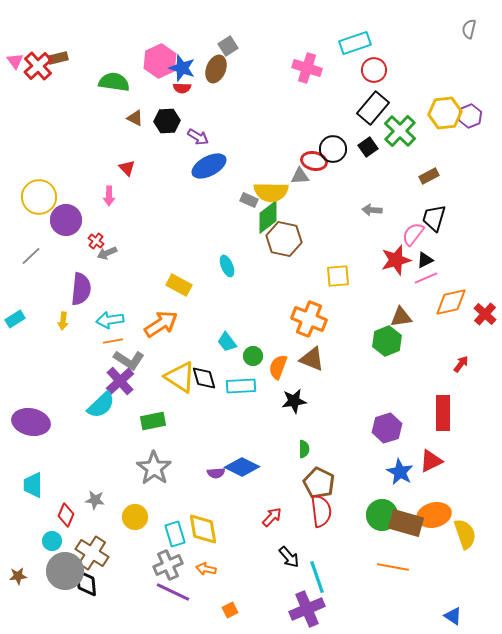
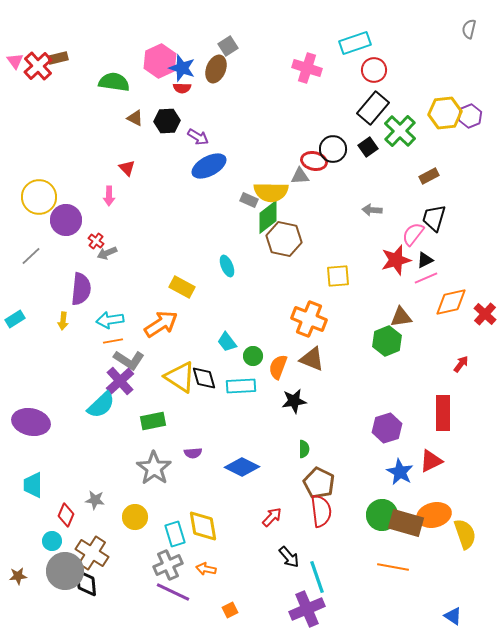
yellow rectangle at (179, 285): moved 3 px right, 2 px down
purple semicircle at (216, 473): moved 23 px left, 20 px up
yellow diamond at (203, 529): moved 3 px up
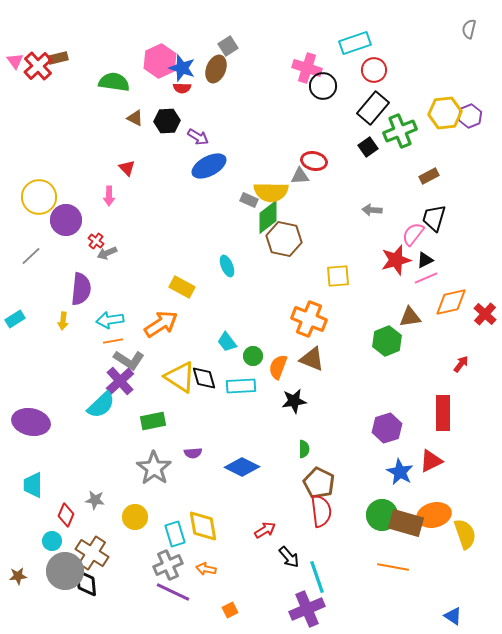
green cross at (400, 131): rotated 24 degrees clockwise
black circle at (333, 149): moved 10 px left, 63 px up
brown triangle at (401, 317): moved 9 px right
red arrow at (272, 517): moved 7 px left, 13 px down; rotated 15 degrees clockwise
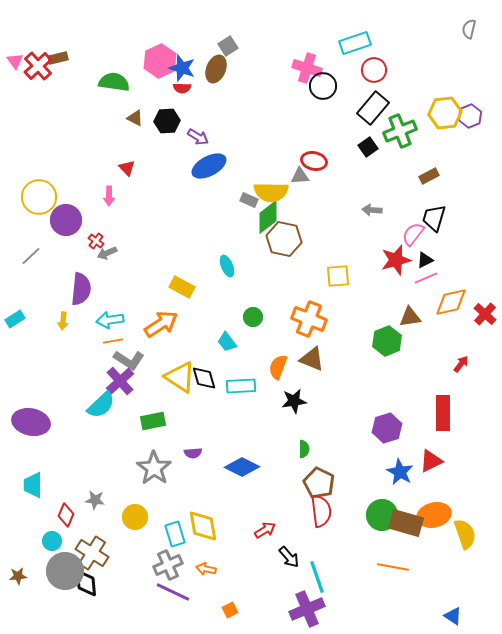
green circle at (253, 356): moved 39 px up
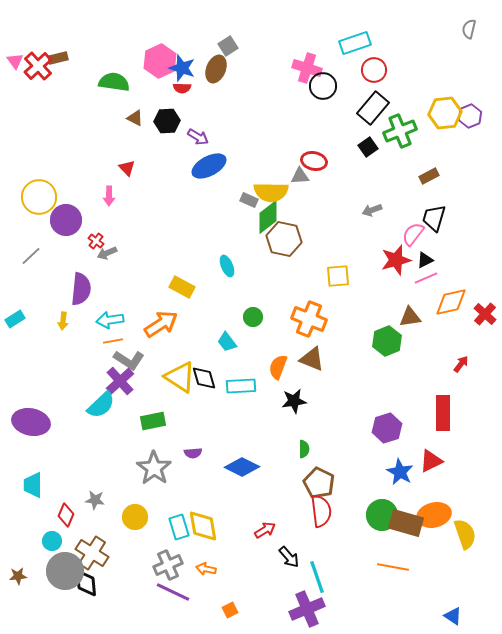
gray arrow at (372, 210): rotated 24 degrees counterclockwise
cyan rectangle at (175, 534): moved 4 px right, 7 px up
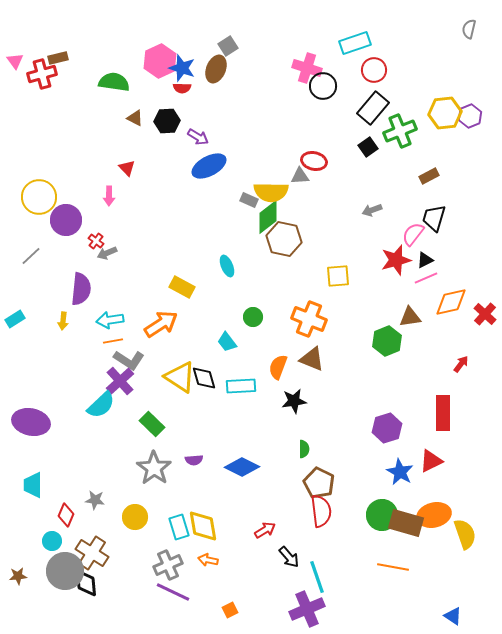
red cross at (38, 66): moved 4 px right, 8 px down; rotated 28 degrees clockwise
green rectangle at (153, 421): moved 1 px left, 3 px down; rotated 55 degrees clockwise
purple semicircle at (193, 453): moved 1 px right, 7 px down
orange arrow at (206, 569): moved 2 px right, 9 px up
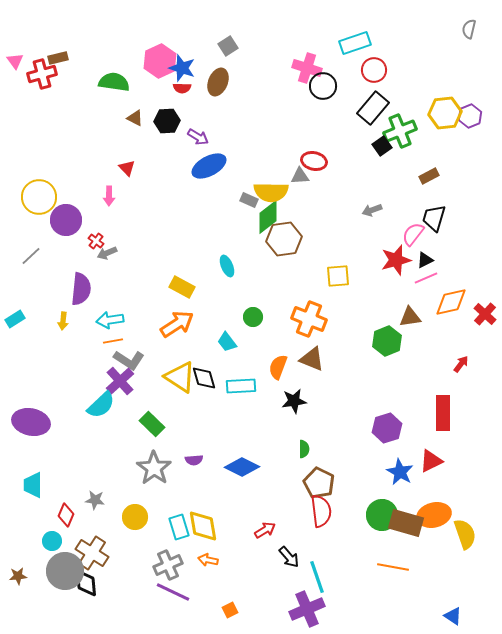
brown ellipse at (216, 69): moved 2 px right, 13 px down
black square at (368, 147): moved 14 px right, 1 px up
brown hexagon at (284, 239): rotated 20 degrees counterclockwise
orange arrow at (161, 324): moved 16 px right
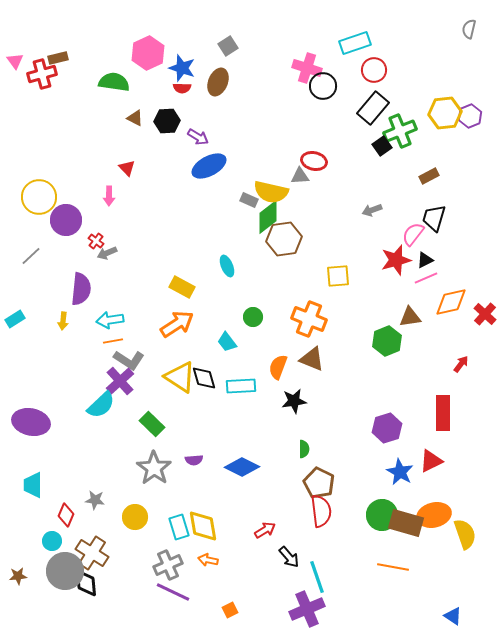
pink hexagon at (160, 61): moved 12 px left, 8 px up
yellow semicircle at (271, 192): rotated 12 degrees clockwise
